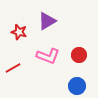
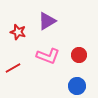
red star: moved 1 px left
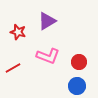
red circle: moved 7 px down
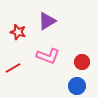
red circle: moved 3 px right
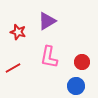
pink L-shape: moved 1 px right, 1 px down; rotated 80 degrees clockwise
blue circle: moved 1 px left
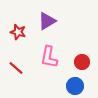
red line: moved 3 px right; rotated 70 degrees clockwise
blue circle: moved 1 px left
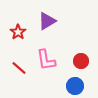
red star: rotated 21 degrees clockwise
pink L-shape: moved 3 px left, 3 px down; rotated 20 degrees counterclockwise
red circle: moved 1 px left, 1 px up
red line: moved 3 px right
